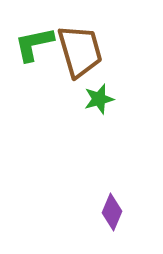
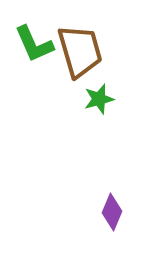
green L-shape: rotated 102 degrees counterclockwise
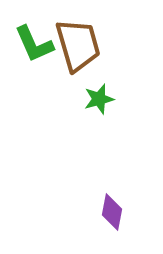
brown trapezoid: moved 2 px left, 6 px up
purple diamond: rotated 12 degrees counterclockwise
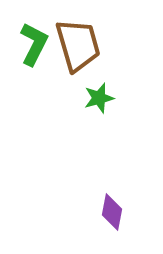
green L-shape: rotated 129 degrees counterclockwise
green star: moved 1 px up
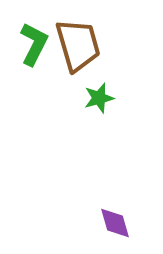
purple diamond: moved 3 px right, 11 px down; rotated 27 degrees counterclockwise
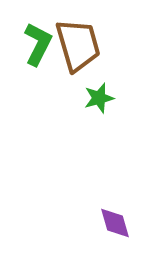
green L-shape: moved 4 px right
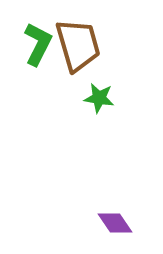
green star: rotated 24 degrees clockwise
purple diamond: rotated 18 degrees counterclockwise
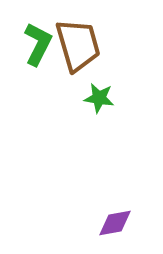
purple diamond: rotated 66 degrees counterclockwise
